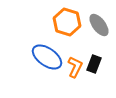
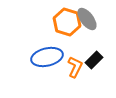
gray ellipse: moved 12 px left, 6 px up
blue ellipse: rotated 48 degrees counterclockwise
black rectangle: moved 4 px up; rotated 24 degrees clockwise
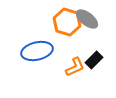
gray ellipse: rotated 15 degrees counterclockwise
blue ellipse: moved 10 px left, 6 px up
orange L-shape: rotated 40 degrees clockwise
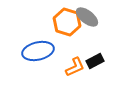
gray ellipse: moved 2 px up
blue ellipse: moved 1 px right
black rectangle: moved 1 px right, 1 px down; rotated 18 degrees clockwise
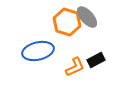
gray ellipse: rotated 10 degrees clockwise
black rectangle: moved 1 px right, 1 px up
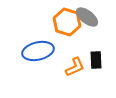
gray ellipse: rotated 10 degrees counterclockwise
black rectangle: rotated 66 degrees counterclockwise
